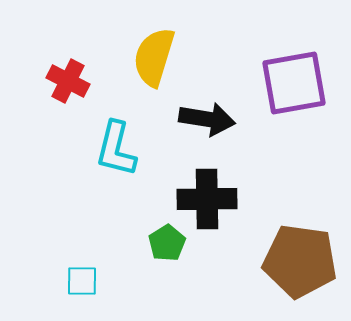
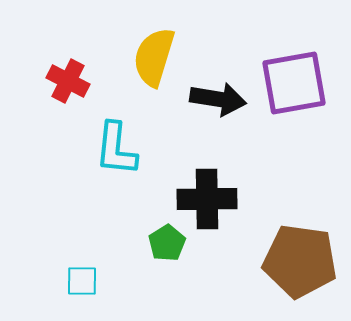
black arrow: moved 11 px right, 20 px up
cyan L-shape: rotated 8 degrees counterclockwise
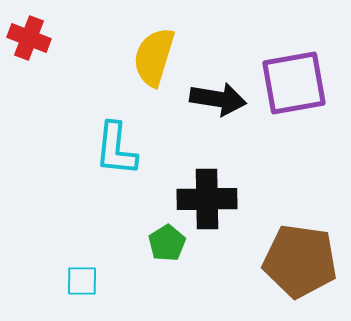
red cross: moved 39 px left, 43 px up; rotated 6 degrees counterclockwise
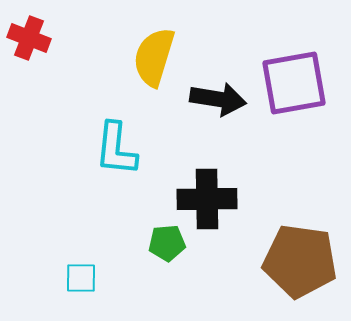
green pentagon: rotated 27 degrees clockwise
cyan square: moved 1 px left, 3 px up
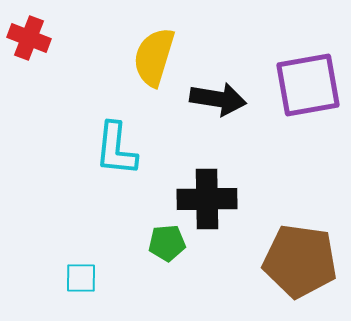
purple square: moved 14 px right, 2 px down
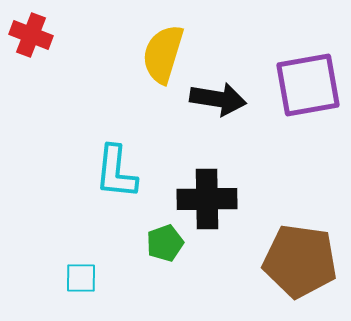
red cross: moved 2 px right, 3 px up
yellow semicircle: moved 9 px right, 3 px up
cyan L-shape: moved 23 px down
green pentagon: moved 2 px left; rotated 15 degrees counterclockwise
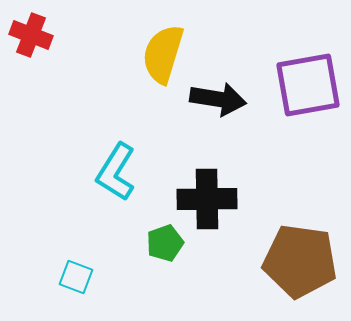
cyan L-shape: rotated 26 degrees clockwise
cyan square: moved 5 px left, 1 px up; rotated 20 degrees clockwise
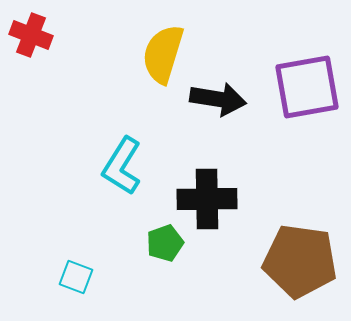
purple square: moved 1 px left, 2 px down
cyan L-shape: moved 6 px right, 6 px up
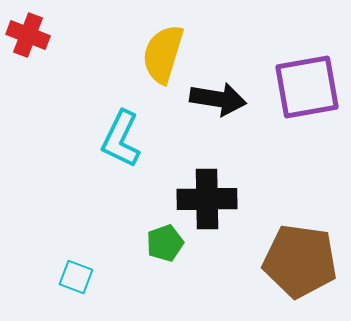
red cross: moved 3 px left
cyan L-shape: moved 1 px left, 27 px up; rotated 6 degrees counterclockwise
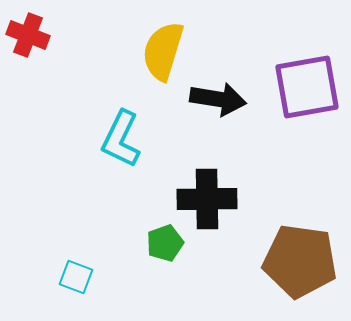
yellow semicircle: moved 3 px up
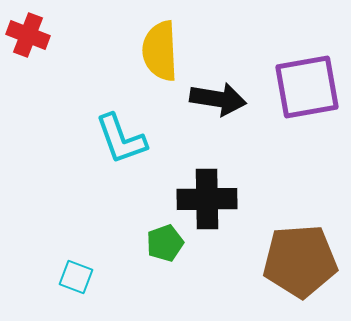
yellow semicircle: moved 3 px left; rotated 20 degrees counterclockwise
cyan L-shape: rotated 46 degrees counterclockwise
brown pentagon: rotated 12 degrees counterclockwise
